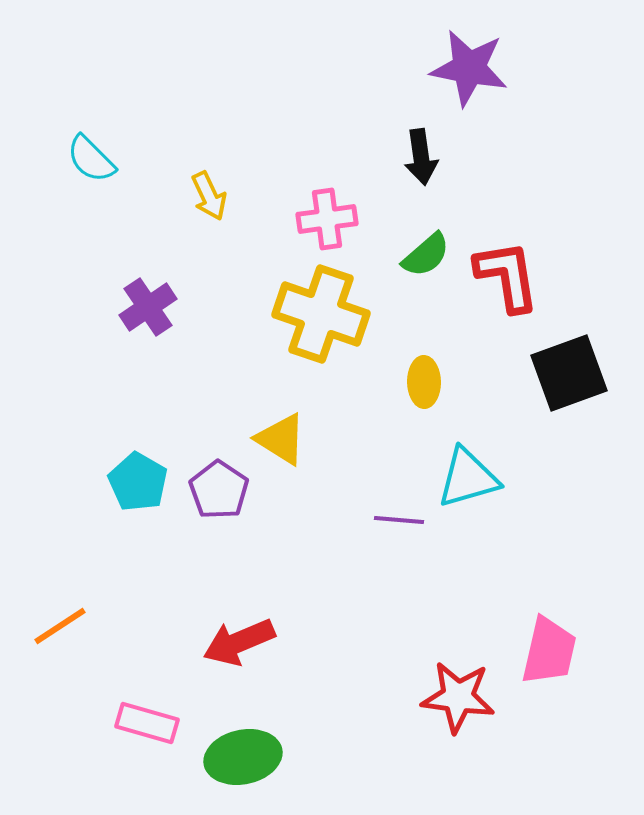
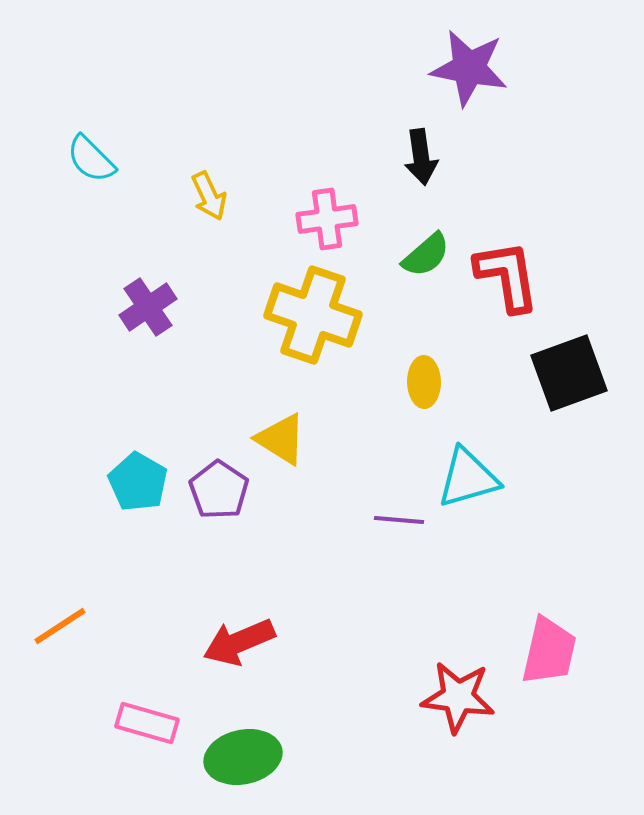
yellow cross: moved 8 px left, 1 px down
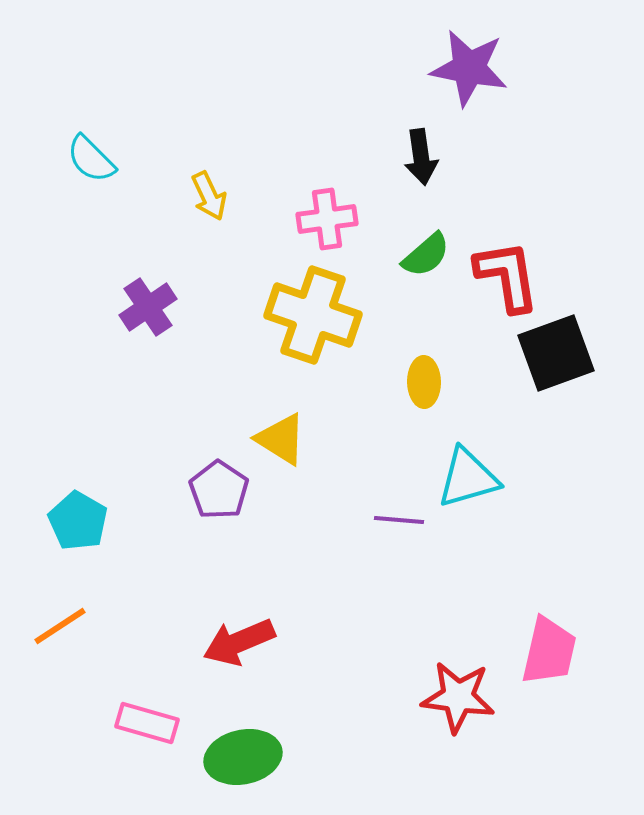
black square: moved 13 px left, 20 px up
cyan pentagon: moved 60 px left, 39 px down
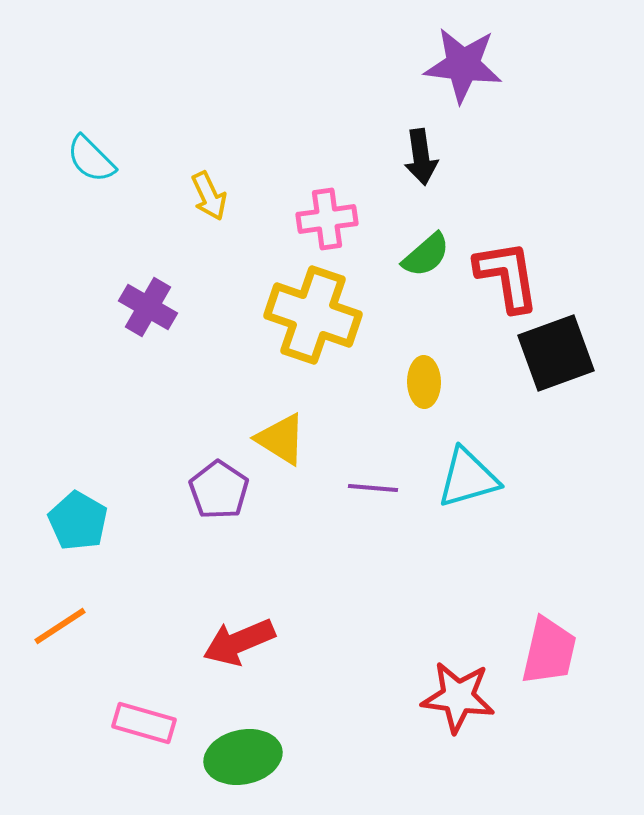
purple star: moved 6 px left, 3 px up; rotated 4 degrees counterclockwise
purple cross: rotated 26 degrees counterclockwise
purple line: moved 26 px left, 32 px up
pink rectangle: moved 3 px left
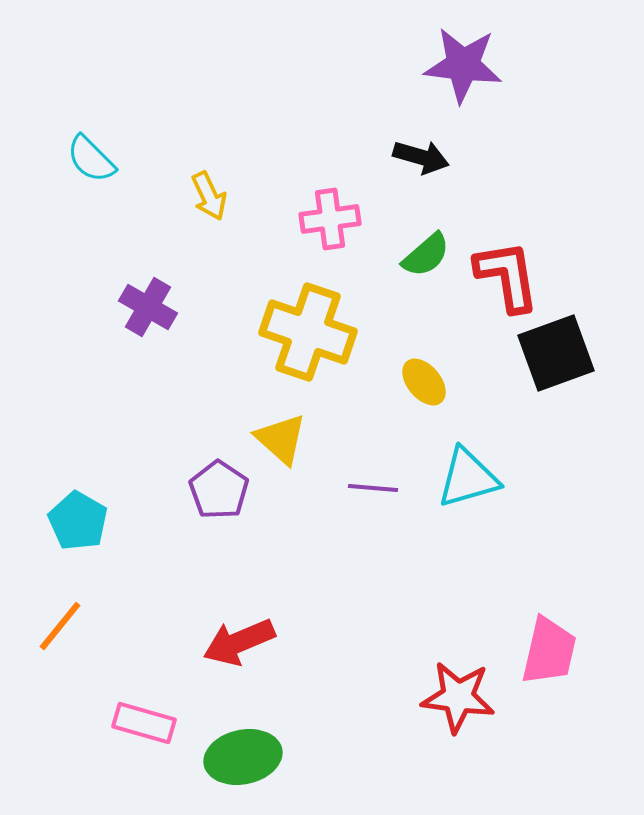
black arrow: rotated 66 degrees counterclockwise
pink cross: moved 3 px right
yellow cross: moved 5 px left, 17 px down
yellow ellipse: rotated 39 degrees counterclockwise
yellow triangle: rotated 10 degrees clockwise
orange line: rotated 18 degrees counterclockwise
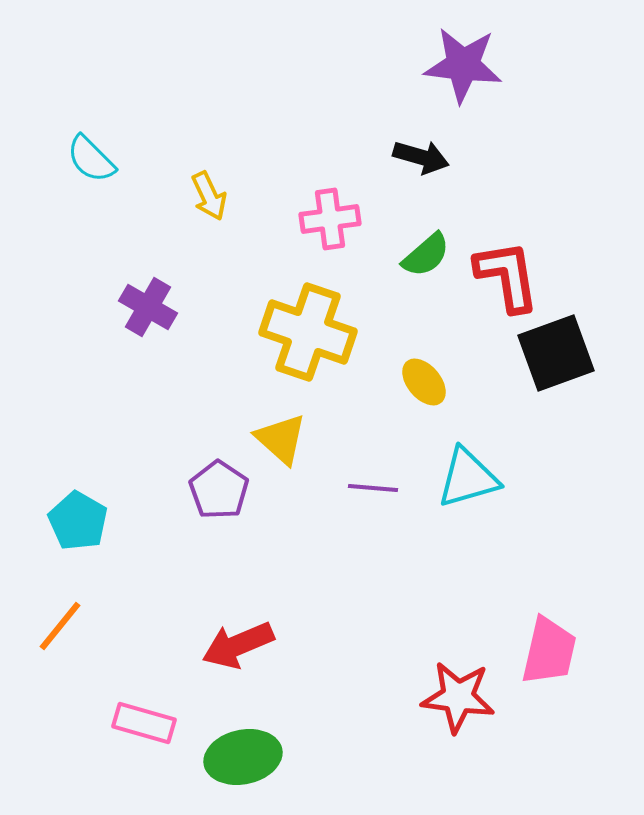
red arrow: moved 1 px left, 3 px down
